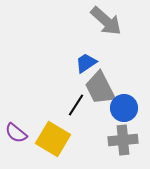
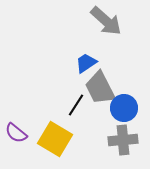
yellow square: moved 2 px right
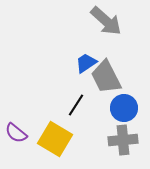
gray trapezoid: moved 6 px right, 11 px up
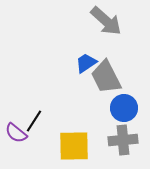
black line: moved 42 px left, 16 px down
yellow square: moved 19 px right, 7 px down; rotated 32 degrees counterclockwise
